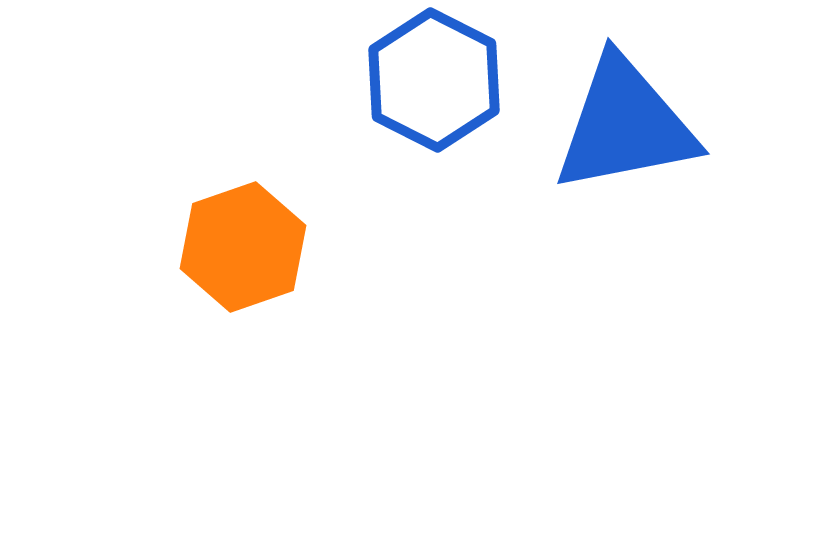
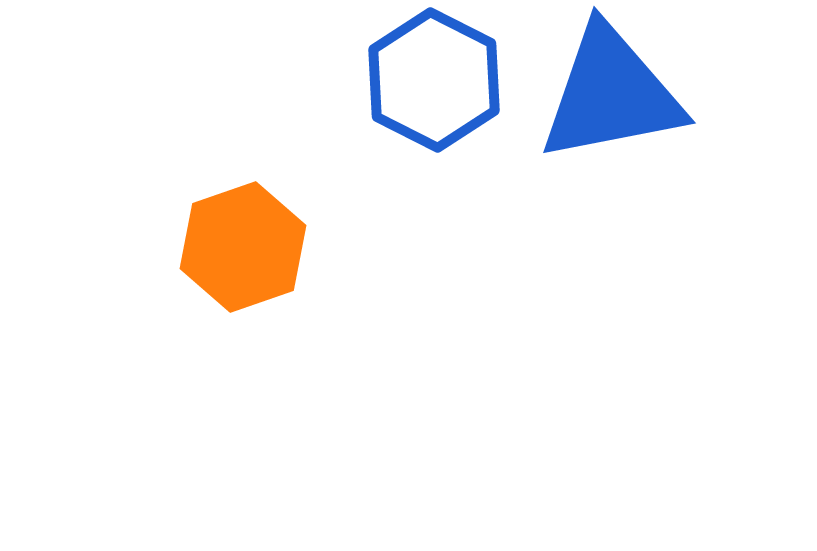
blue triangle: moved 14 px left, 31 px up
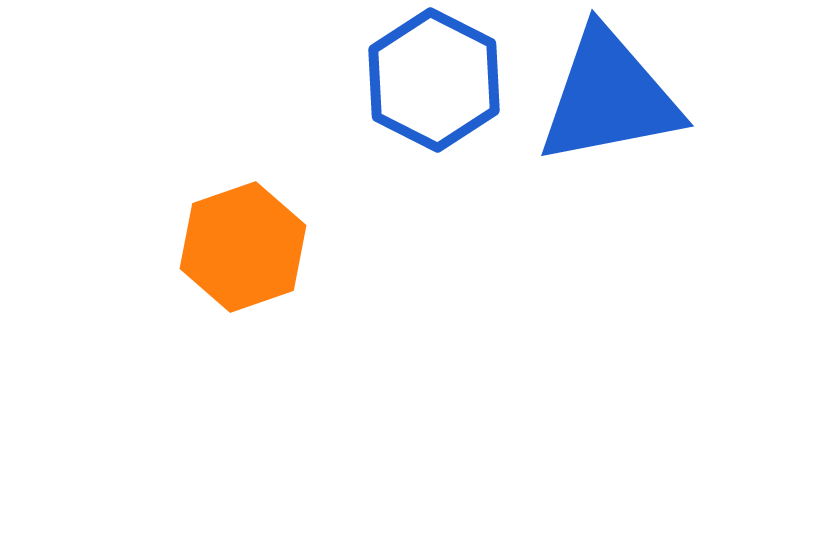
blue triangle: moved 2 px left, 3 px down
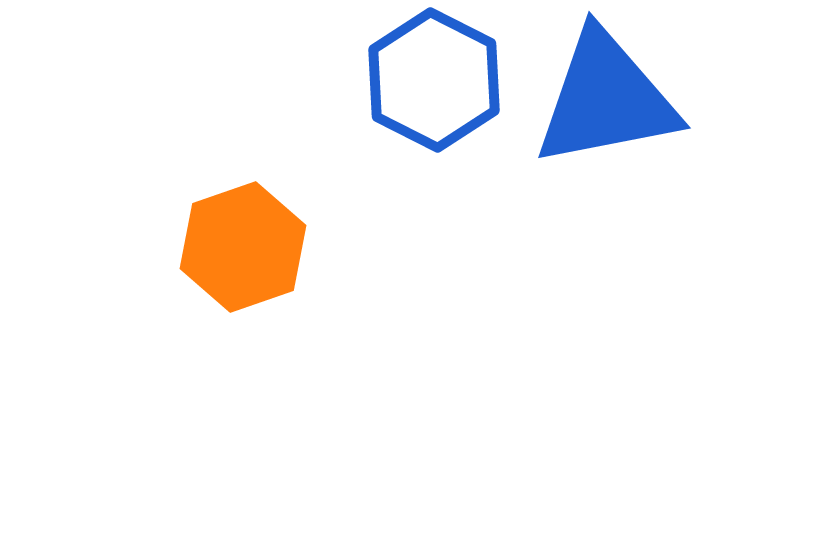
blue triangle: moved 3 px left, 2 px down
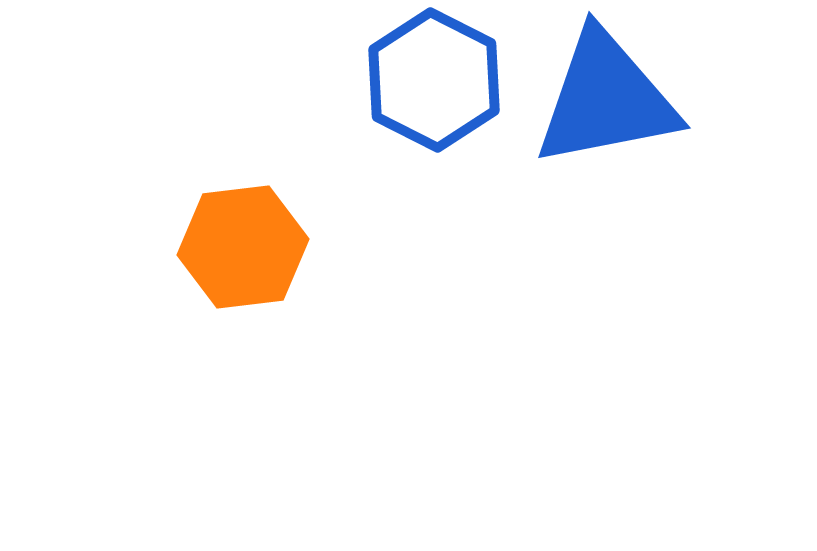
orange hexagon: rotated 12 degrees clockwise
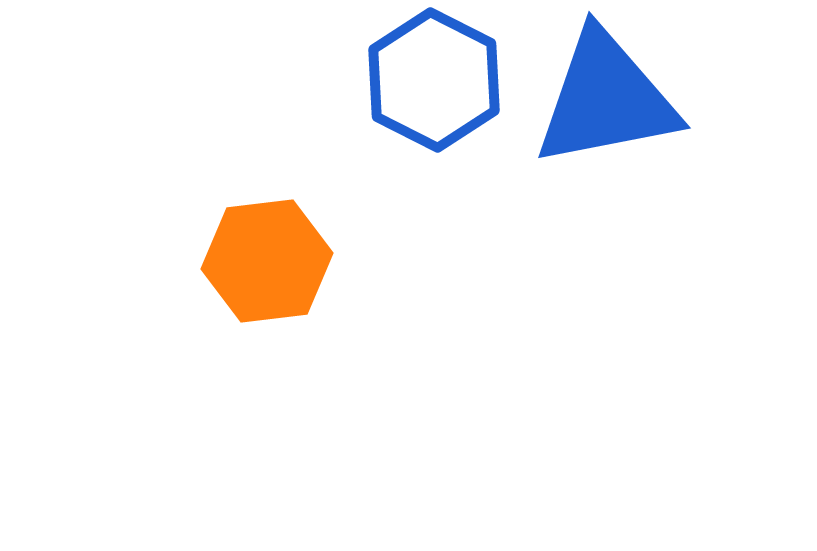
orange hexagon: moved 24 px right, 14 px down
